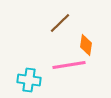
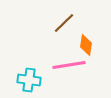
brown line: moved 4 px right
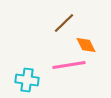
orange diamond: rotated 35 degrees counterclockwise
cyan cross: moved 2 px left
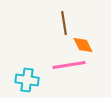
brown line: rotated 55 degrees counterclockwise
orange diamond: moved 3 px left
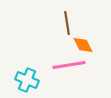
brown line: moved 3 px right
cyan cross: rotated 15 degrees clockwise
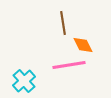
brown line: moved 4 px left
cyan cross: moved 3 px left, 1 px down; rotated 25 degrees clockwise
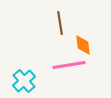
brown line: moved 3 px left
orange diamond: rotated 20 degrees clockwise
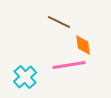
brown line: moved 1 px left, 1 px up; rotated 55 degrees counterclockwise
cyan cross: moved 1 px right, 4 px up
